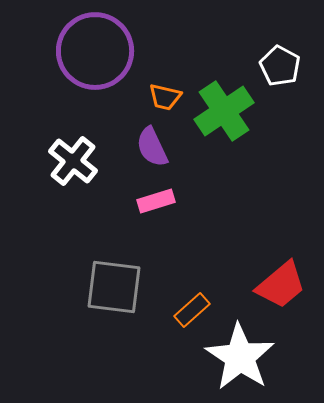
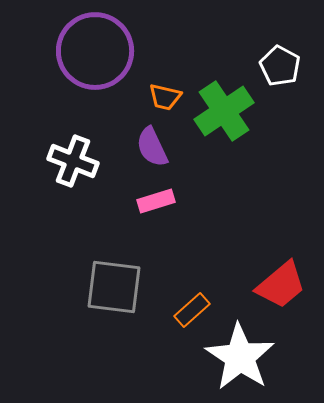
white cross: rotated 18 degrees counterclockwise
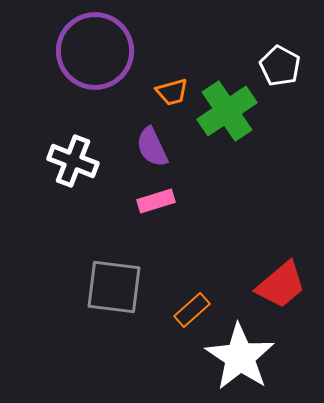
orange trapezoid: moved 7 px right, 5 px up; rotated 28 degrees counterclockwise
green cross: moved 3 px right
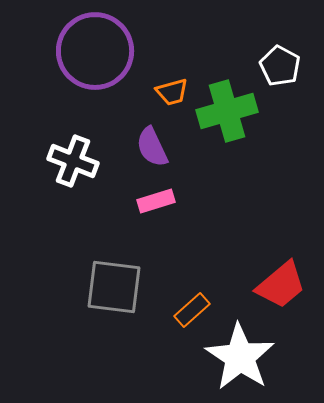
green cross: rotated 18 degrees clockwise
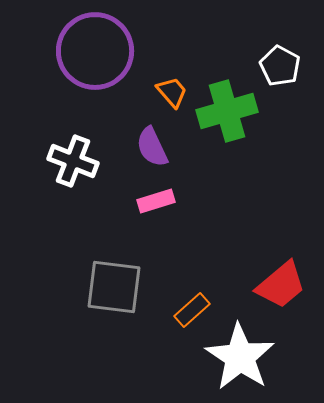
orange trapezoid: rotated 116 degrees counterclockwise
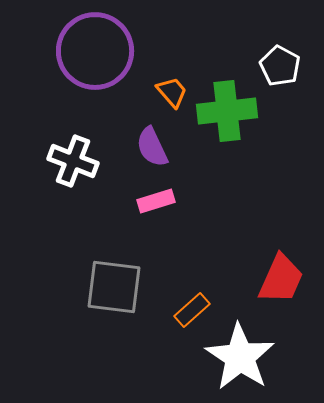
green cross: rotated 10 degrees clockwise
red trapezoid: moved 6 px up; rotated 26 degrees counterclockwise
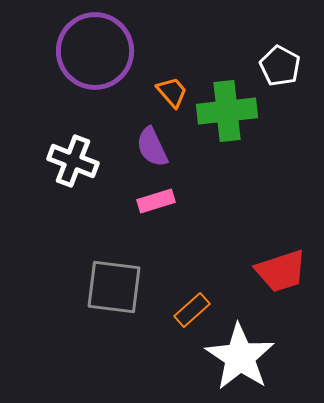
red trapezoid: moved 8 px up; rotated 48 degrees clockwise
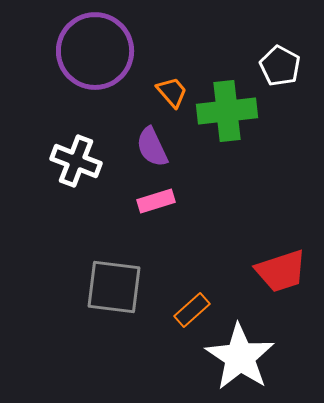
white cross: moved 3 px right
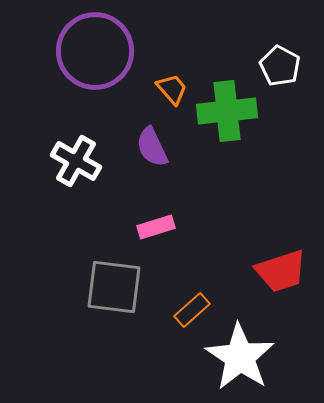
orange trapezoid: moved 3 px up
white cross: rotated 9 degrees clockwise
pink rectangle: moved 26 px down
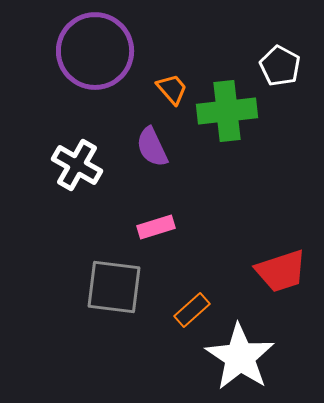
white cross: moved 1 px right, 4 px down
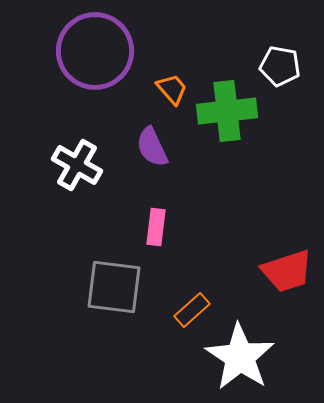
white pentagon: rotated 18 degrees counterclockwise
pink rectangle: rotated 66 degrees counterclockwise
red trapezoid: moved 6 px right
